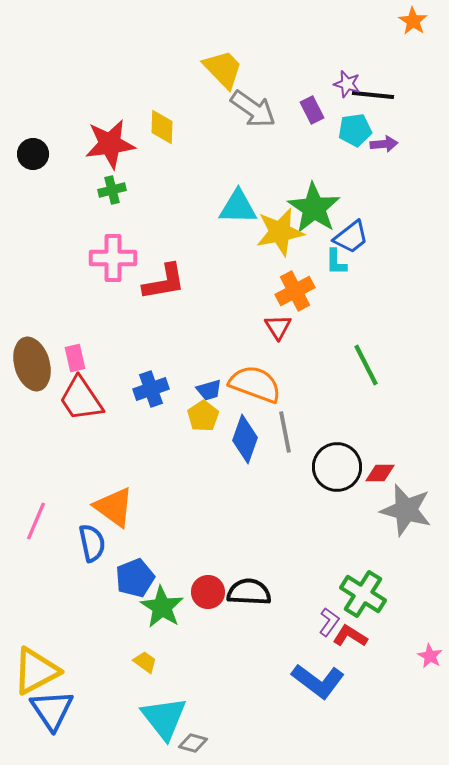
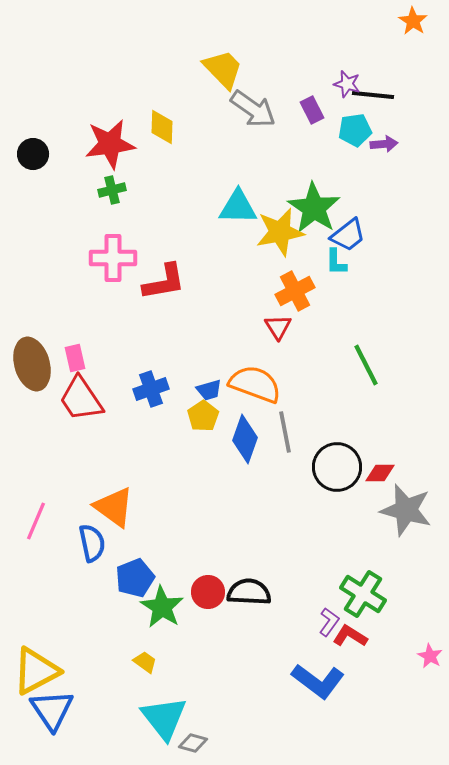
blue trapezoid at (351, 237): moved 3 px left, 2 px up
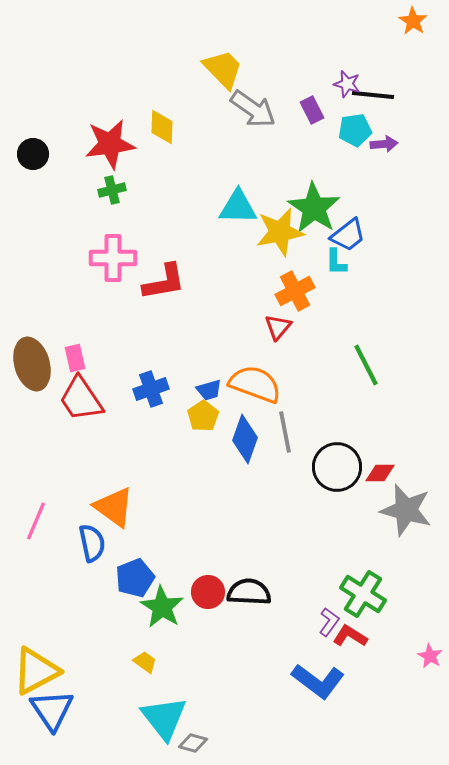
red triangle at (278, 327): rotated 12 degrees clockwise
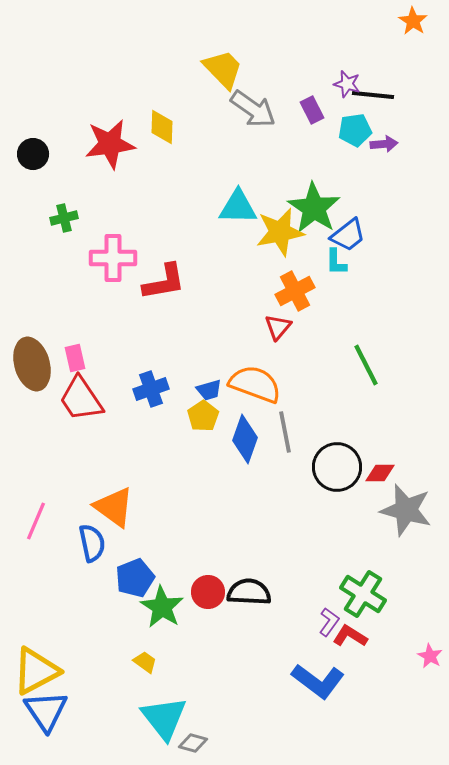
green cross at (112, 190): moved 48 px left, 28 px down
blue triangle at (52, 710): moved 6 px left, 1 px down
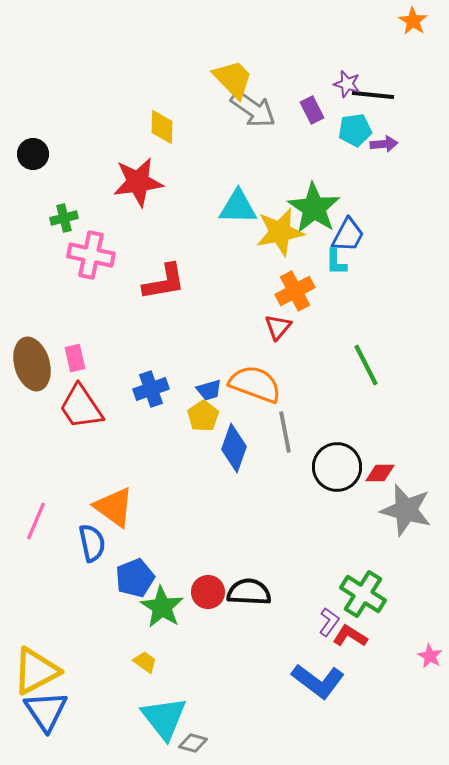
yellow trapezoid at (223, 69): moved 10 px right, 10 px down
red star at (110, 144): moved 28 px right, 38 px down
blue trapezoid at (348, 235): rotated 24 degrees counterclockwise
pink cross at (113, 258): moved 22 px left, 3 px up; rotated 12 degrees clockwise
red trapezoid at (81, 399): moved 8 px down
blue diamond at (245, 439): moved 11 px left, 9 px down
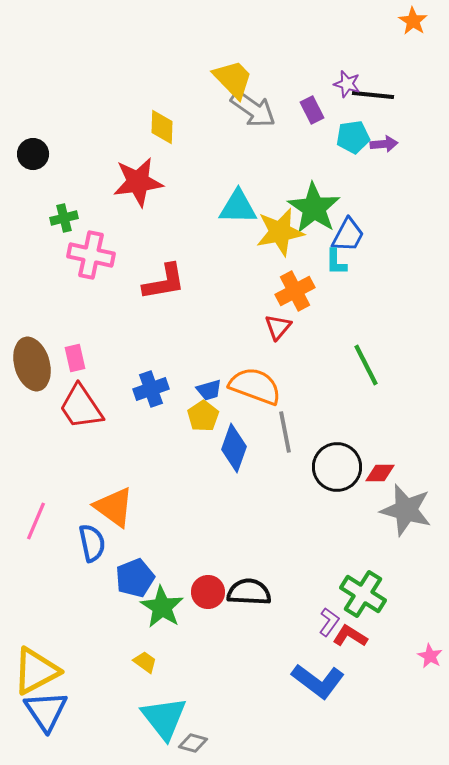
cyan pentagon at (355, 130): moved 2 px left, 7 px down
orange semicircle at (255, 384): moved 2 px down
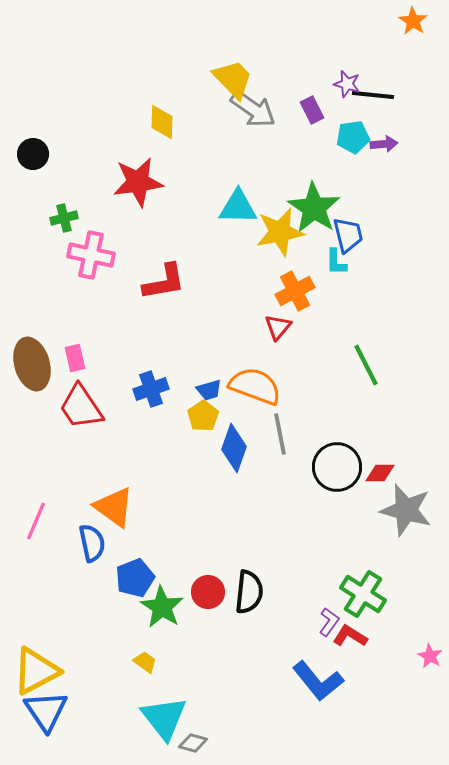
yellow diamond at (162, 127): moved 5 px up
blue trapezoid at (348, 235): rotated 42 degrees counterclockwise
gray line at (285, 432): moved 5 px left, 2 px down
black semicircle at (249, 592): rotated 93 degrees clockwise
blue L-shape at (318, 681): rotated 14 degrees clockwise
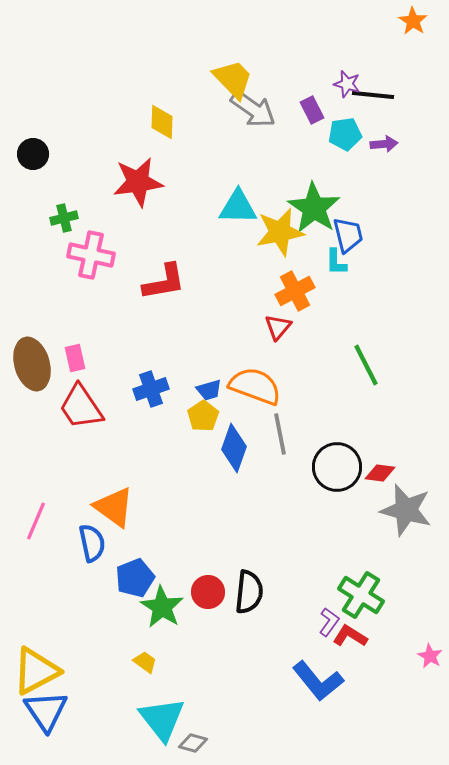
cyan pentagon at (353, 137): moved 8 px left, 3 px up
red diamond at (380, 473): rotated 8 degrees clockwise
green cross at (363, 594): moved 2 px left, 1 px down
cyan triangle at (164, 718): moved 2 px left, 1 px down
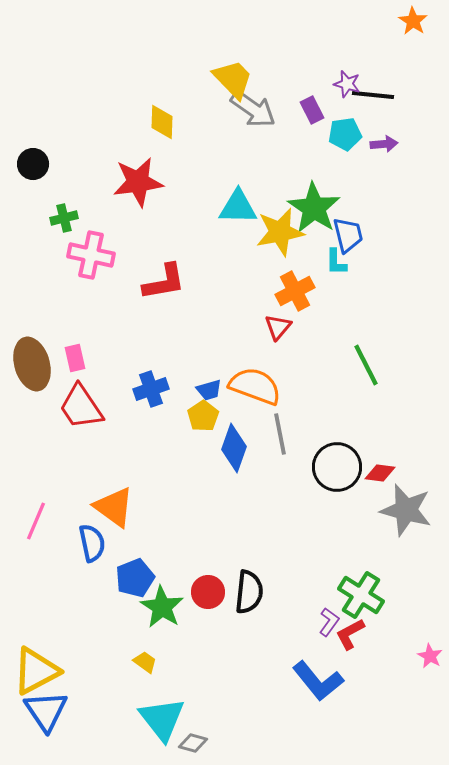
black circle at (33, 154): moved 10 px down
red L-shape at (350, 636): moved 2 px up; rotated 60 degrees counterclockwise
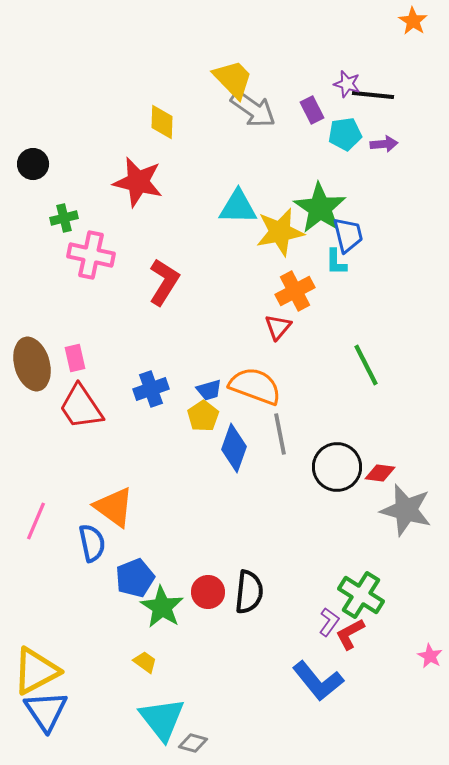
red star at (138, 182): rotated 21 degrees clockwise
green star at (314, 208): moved 6 px right
red L-shape at (164, 282): rotated 48 degrees counterclockwise
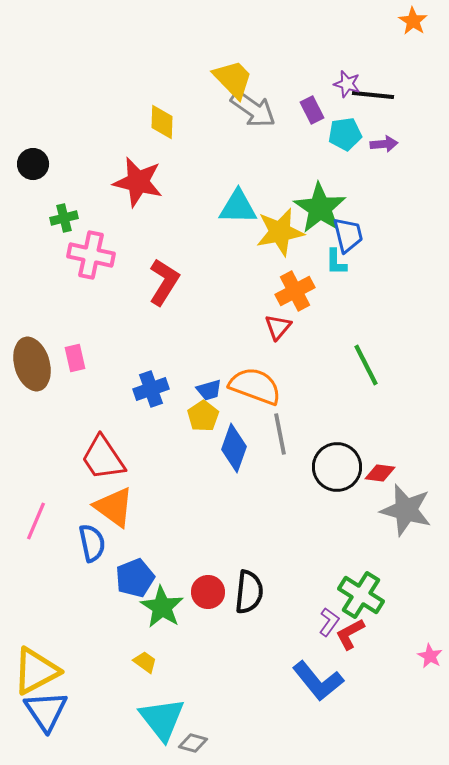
red trapezoid at (81, 407): moved 22 px right, 51 px down
